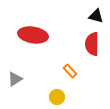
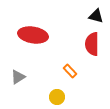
gray triangle: moved 3 px right, 2 px up
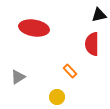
black triangle: moved 3 px right, 1 px up; rotated 28 degrees counterclockwise
red ellipse: moved 1 px right, 7 px up
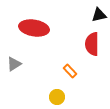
gray triangle: moved 4 px left, 13 px up
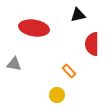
black triangle: moved 21 px left
gray triangle: rotated 42 degrees clockwise
orange rectangle: moved 1 px left
yellow circle: moved 2 px up
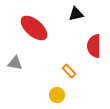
black triangle: moved 2 px left, 1 px up
red ellipse: rotated 32 degrees clockwise
red semicircle: moved 2 px right, 2 px down
gray triangle: moved 1 px right, 1 px up
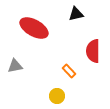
red ellipse: rotated 12 degrees counterclockwise
red semicircle: moved 1 px left, 5 px down
gray triangle: moved 3 px down; rotated 21 degrees counterclockwise
yellow circle: moved 1 px down
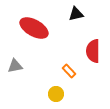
yellow circle: moved 1 px left, 2 px up
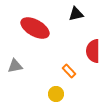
red ellipse: moved 1 px right
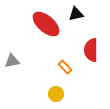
red ellipse: moved 11 px right, 4 px up; rotated 12 degrees clockwise
red semicircle: moved 2 px left, 1 px up
gray triangle: moved 3 px left, 5 px up
orange rectangle: moved 4 px left, 4 px up
